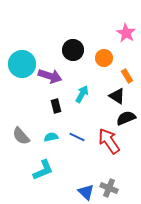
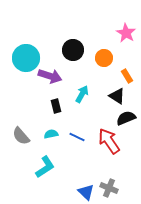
cyan circle: moved 4 px right, 6 px up
cyan semicircle: moved 3 px up
cyan L-shape: moved 2 px right, 3 px up; rotated 10 degrees counterclockwise
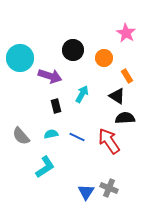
cyan circle: moved 6 px left
black semicircle: moved 1 px left; rotated 18 degrees clockwise
blue triangle: rotated 18 degrees clockwise
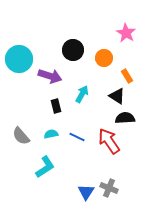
cyan circle: moved 1 px left, 1 px down
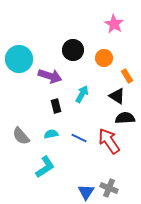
pink star: moved 12 px left, 9 px up
blue line: moved 2 px right, 1 px down
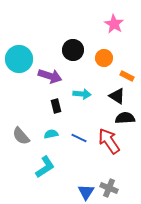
orange rectangle: rotated 32 degrees counterclockwise
cyan arrow: rotated 66 degrees clockwise
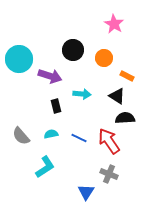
gray cross: moved 14 px up
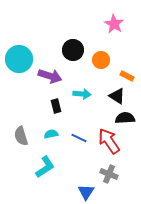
orange circle: moved 3 px left, 2 px down
gray semicircle: rotated 24 degrees clockwise
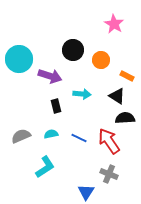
gray semicircle: rotated 84 degrees clockwise
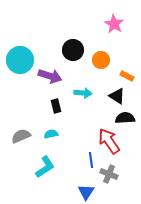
cyan circle: moved 1 px right, 1 px down
cyan arrow: moved 1 px right, 1 px up
blue line: moved 12 px right, 22 px down; rotated 56 degrees clockwise
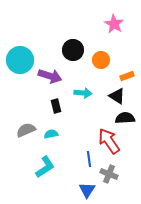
orange rectangle: rotated 48 degrees counterclockwise
gray semicircle: moved 5 px right, 6 px up
blue line: moved 2 px left, 1 px up
blue triangle: moved 1 px right, 2 px up
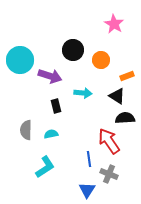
gray semicircle: rotated 66 degrees counterclockwise
